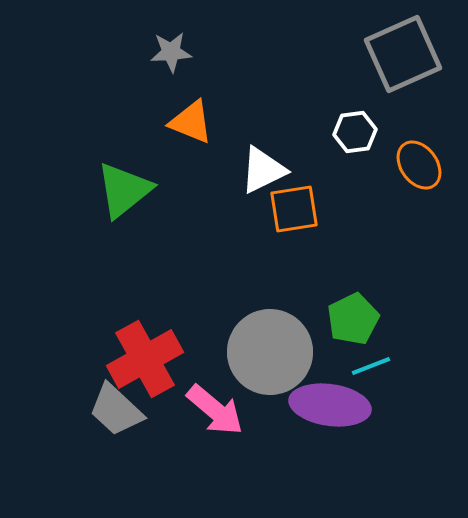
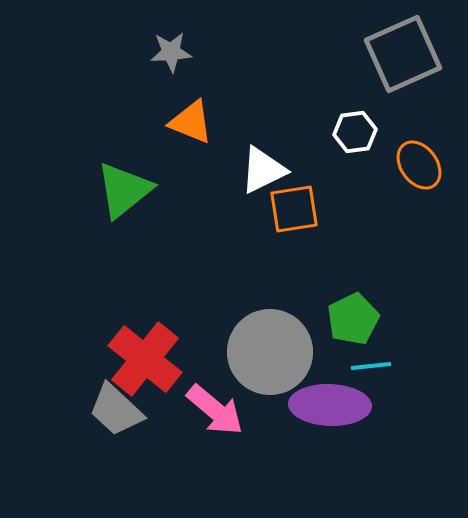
red cross: rotated 22 degrees counterclockwise
cyan line: rotated 15 degrees clockwise
purple ellipse: rotated 6 degrees counterclockwise
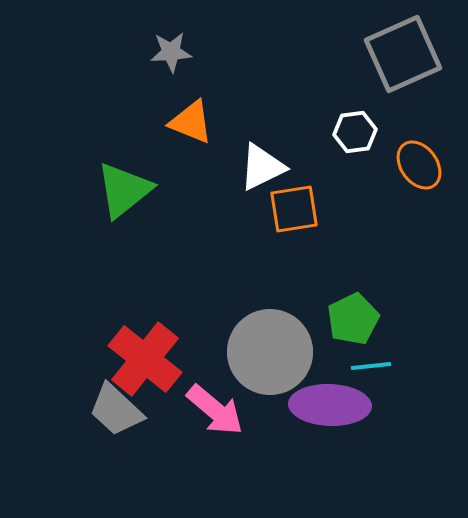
white triangle: moved 1 px left, 3 px up
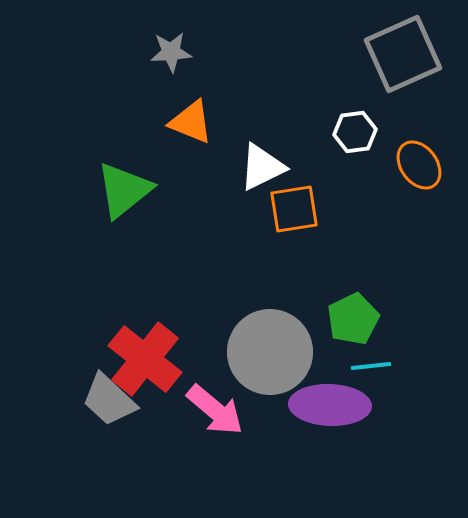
gray trapezoid: moved 7 px left, 10 px up
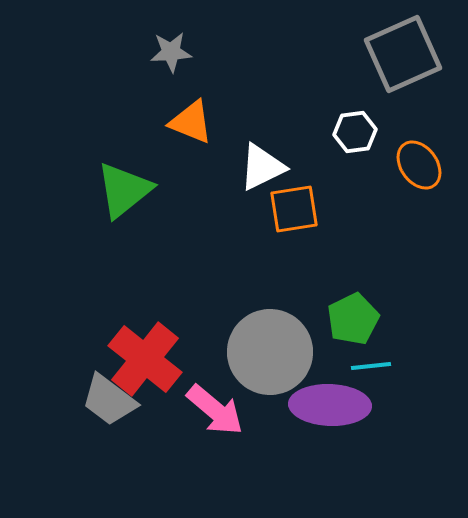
gray trapezoid: rotated 6 degrees counterclockwise
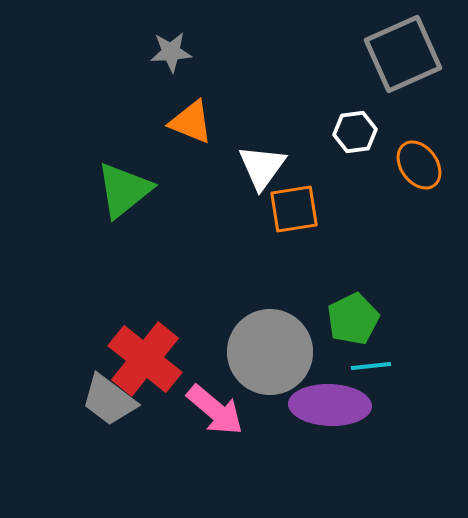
white triangle: rotated 28 degrees counterclockwise
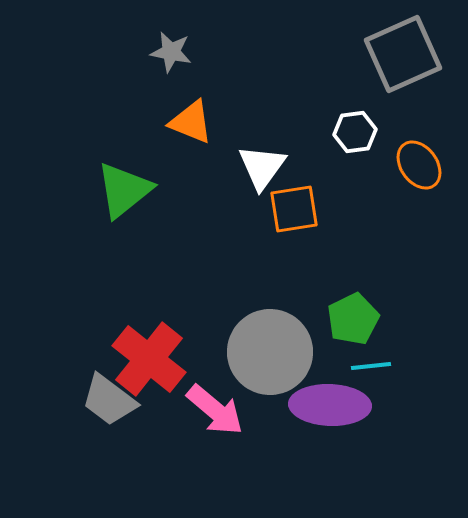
gray star: rotated 15 degrees clockwise
red cross: moved 4 px right
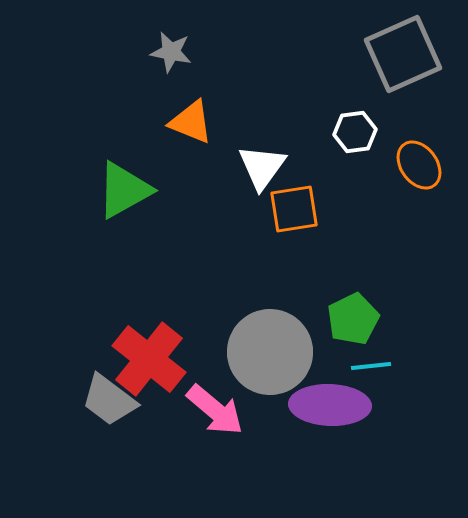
green triangle: rotated 10 degrees clockwise
